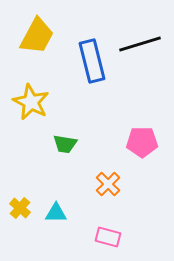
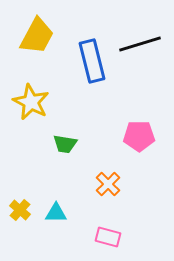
pink pentagon: moved 3 px left, 6 px up
yellow cross: moved 2 px down
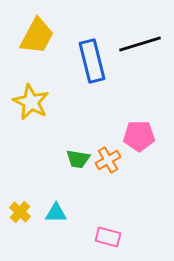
green trapezoid: moved 13 px right, 15 px down
orange cross: moved 24 px up; rotated 15 degrees clockwise
yellow cross: moved 2 px down
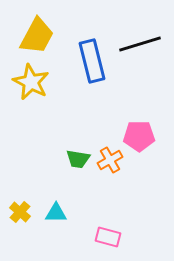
yellow star: moved 20 px up
orange cross: moved 2 px right
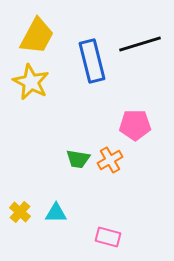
pink pentagon: moved 4 px left, 11 px up
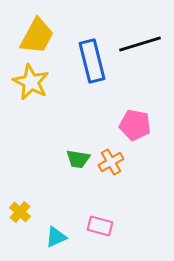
pink pentagon: rotated 12 degrees clockwise
orange cross: moved 1 px right, 2 px down
cyan triangle: moved 24 px down; rotated 25 degrees counterclockwise
pink rectangle: moved 8 px left, 11 px up
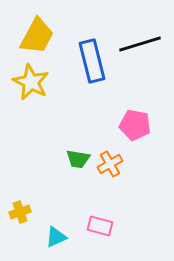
orange cross: moved 1 px left, 2 px down
yellow cross: rotated 30 degrees clockwise
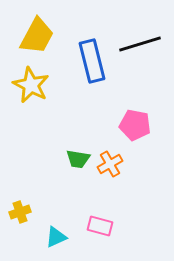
yellow star: moved 3 px down
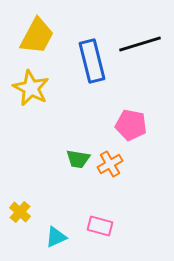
yellow star: moved 3 px down
pink pentagon: moved 4 px left
yellow cross: rotated 30 degrees counterclockwise
